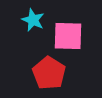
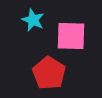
pink square: moved 3 px right
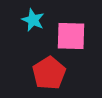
red pentagon: rotated 8 degrees clockwise
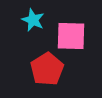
red pentagon: moved 2 px left, 4 px up
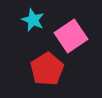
pink square: rotated 36 degrees counterclockwise
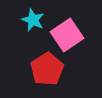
pink square: moved 4 px left, 1 px up
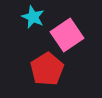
cyan star: moved 3 px up
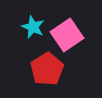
cyan star: moved 10 px down
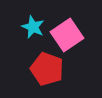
red pentagon: rotated 20 degrees counterclockwise
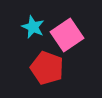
red pentagon: moved 1 px up
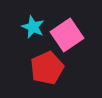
red pentagon: rotated 28 degrees clockwise
